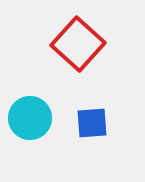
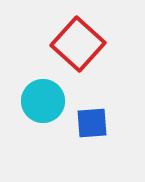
cyan circle: moved 13 px right, 17 px up
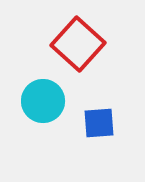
blue square: moved 7 px right
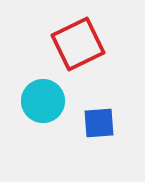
red square: rotated 22 degrees clockwise
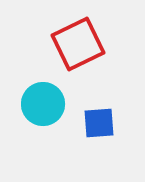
cyan circle: moved 3 px down
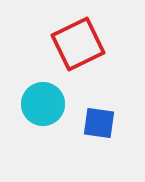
blue square: rotated 12 degrees clockwise
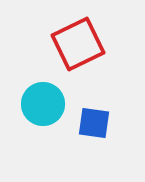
blue square: moved 5 px left
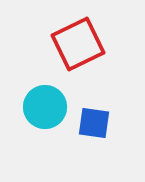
cyan circle: moved 2 px right, 3 px down
